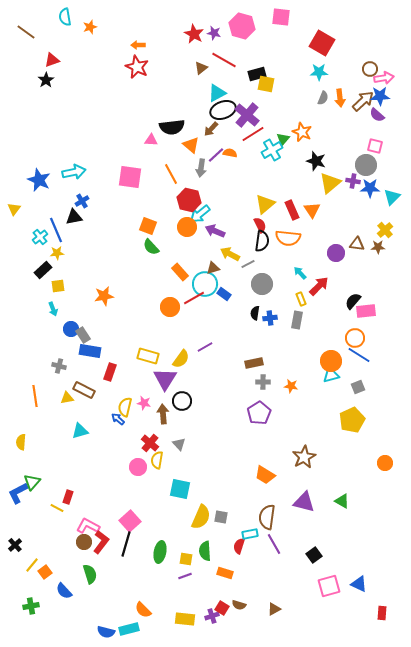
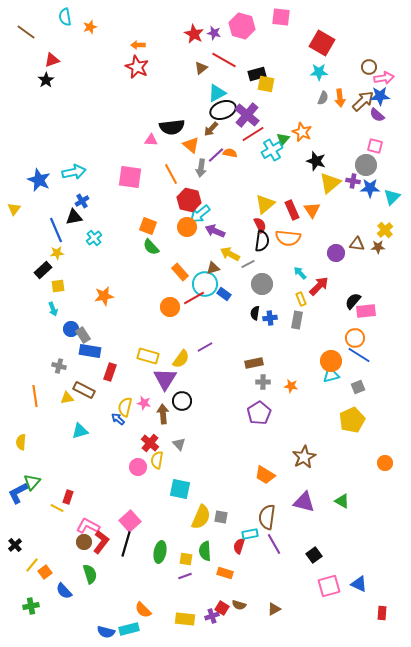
brown circle at (370, 69): moved 1 px left, 2 px up
cyan cross at (40, 237): moved 54 px right, 1 px down
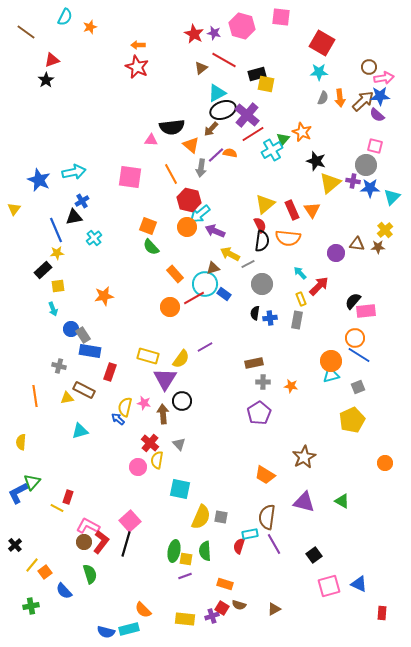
cyan semicircle at (65, 17): rotated 144 degrees counterclockwise
orange rectangle at (180, 272): moved 5 px left, 2 px down
green ellipse at (160, 552): moved 14 px right, 1 px up
orange rectangle at (225, 573): moved 11 px down
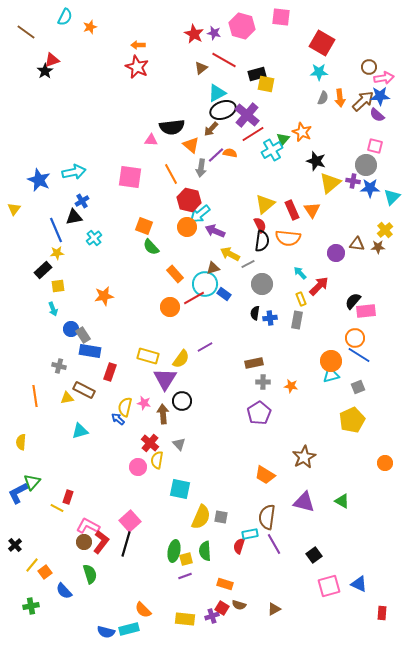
black star at (46, 80): moved 1 px left, 9 px up
orange square at (148, 226): moved 4 px left
yellow square at (186, 559): rotated 24 degrees counterclockwise
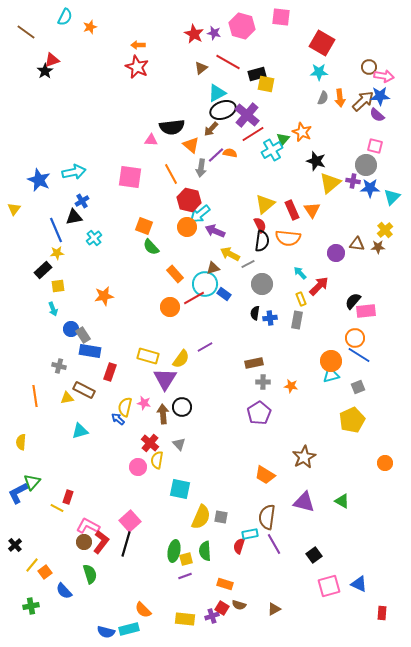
red line at (224, 60): moved 4 px right, 2 px down
pink arrow at (384, 78): moved 2 px up; rotated 18 degrees clockwise
black circle at (182, 401): moved 6 px down
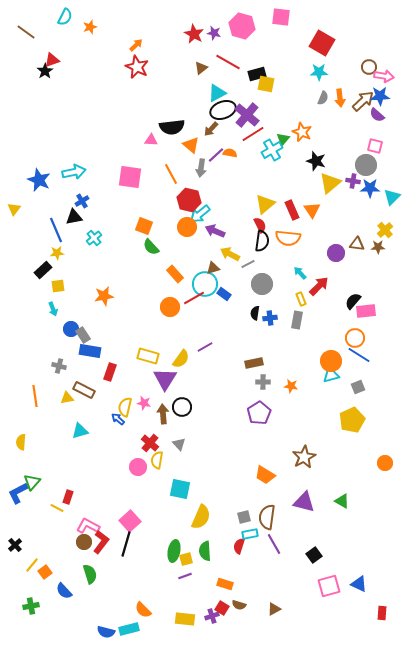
orange arrow at (138, 45): moved 2 px left; rotated 136 degrees clockwise
gray square at (221, 517): moved 23 px right; rotated 24 degrees counterclockwise
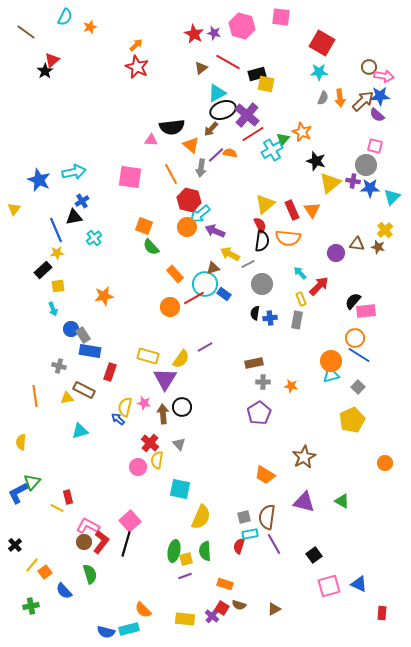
red triangle at (52, 60): rotated 21 degrees counterclockwise
brown star at (378, 247): rotated 16 degrees clockwise
gray square at (358, 387): rotated 24 degrees counterclockwise
red rectangle at (68, 497): rotated 32 degrees counterclockwise
purple cross at (212, 616): rotated 32 degrees counterclockwise
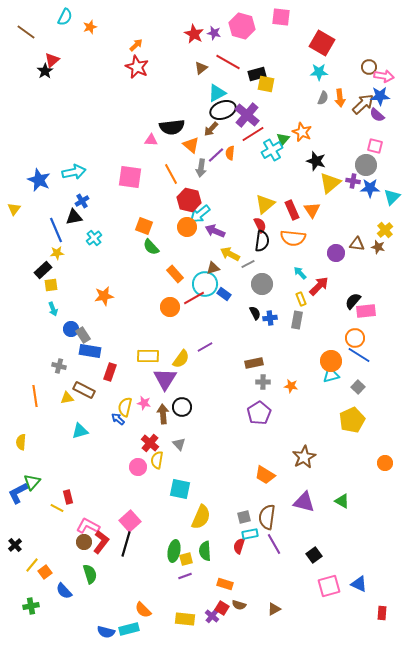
brown arrow at (363, 101): moved 3 px down
orange semicircle at (230, 153): rotated 96 degrees counterclockwise
orange semicircle at (288, 238): moved 5 px right
yellow square at (58, 286): moved 7 px left, 1 px up
black semicircle at (255, 313): rotated 144 degrees clockwise
yellow rectangle at (148, 356): rotated 15 degrees counterclockwise
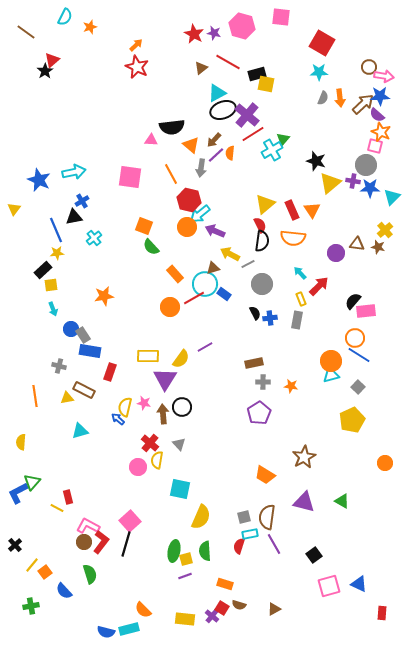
brown arrow at (211, 129): moved 3 px right, 11 px down
orange star at (302, 132): moved 79 px right
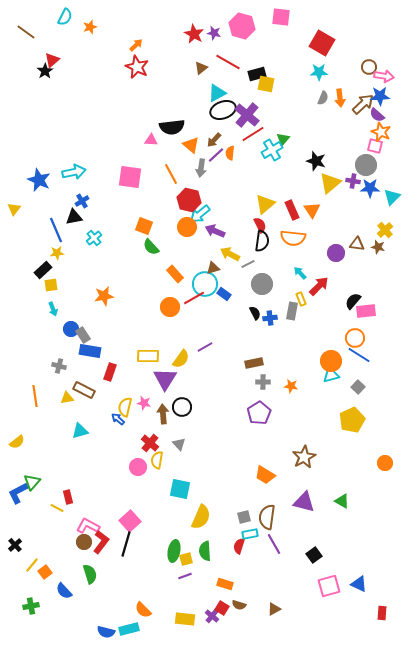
gray rectangle at (297, 320): moved 5 px left, 9 px up
yellow semicircle at (21, 442): moved 4 px left; rotated 133 degrees counterclockwise
